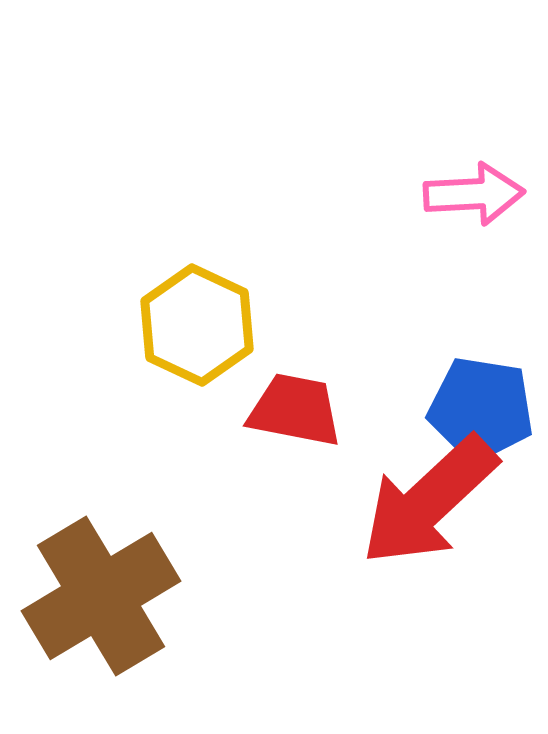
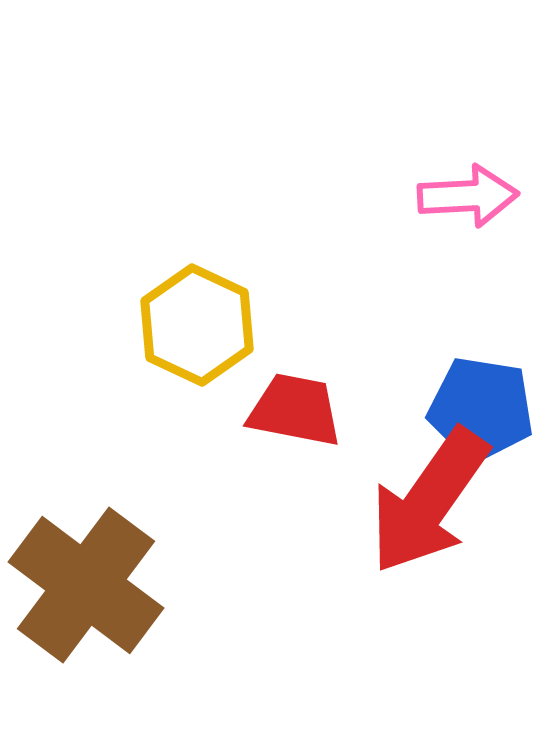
pink arrow: moved 6 px left, 2 px down
red arrow: rotated 12 degrees counterclockwise
brown cross: moved 15 px left, 11 px up; rotated 22 degrees counterclockwise
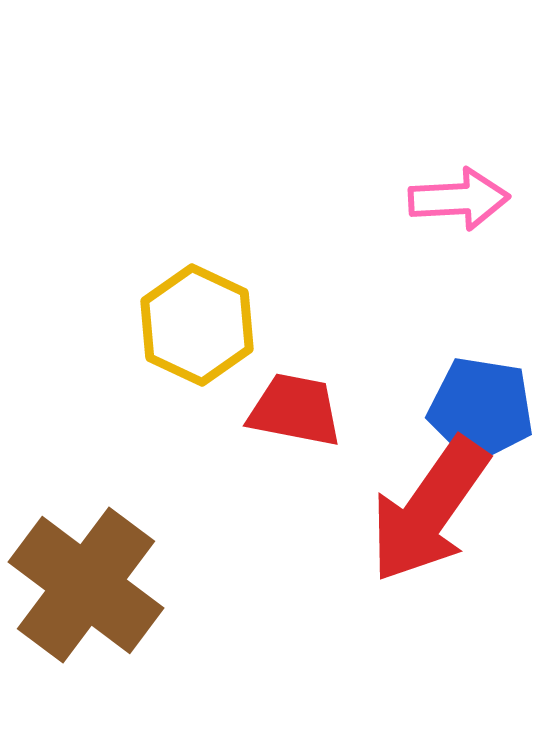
pink arrow: moved 9 px left, 3 px down
red arrow: moved 9 px down
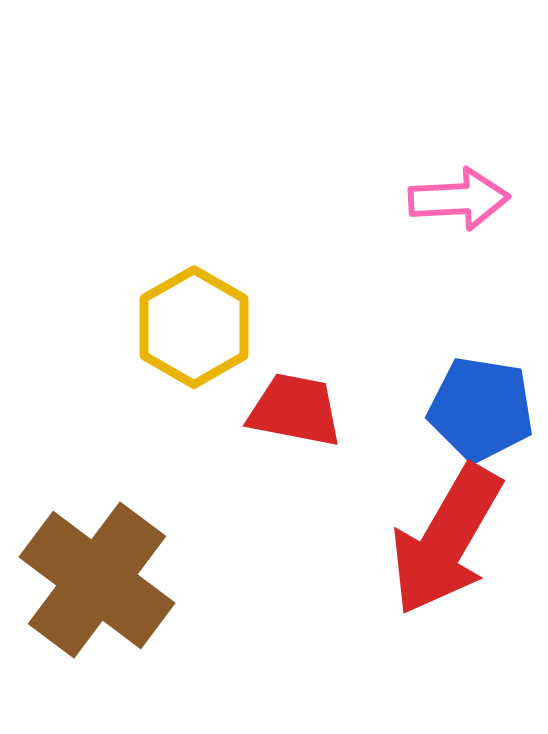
yellow hexagon: moved 3 px left, 2 px down; rotated 5 degrees clockwise
red arrow: moved 17 px right, 30 px down; rotated 5 degrees counterclockwise
brown cross: moved 11 px right, 5 px up
